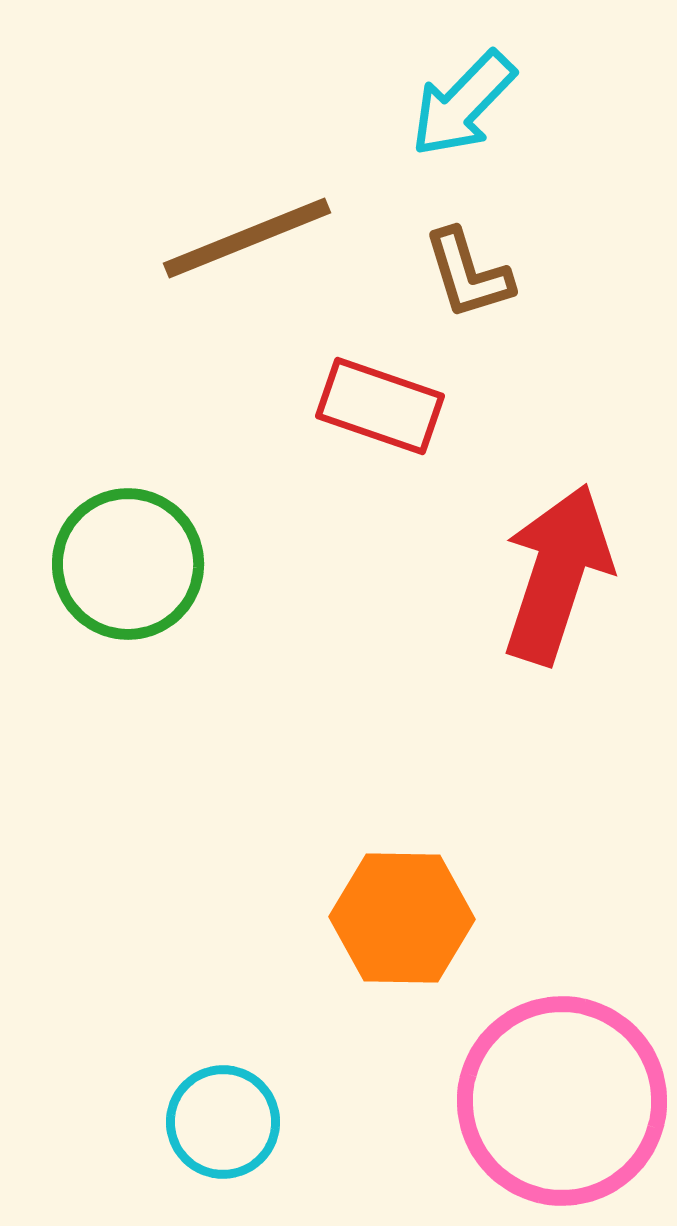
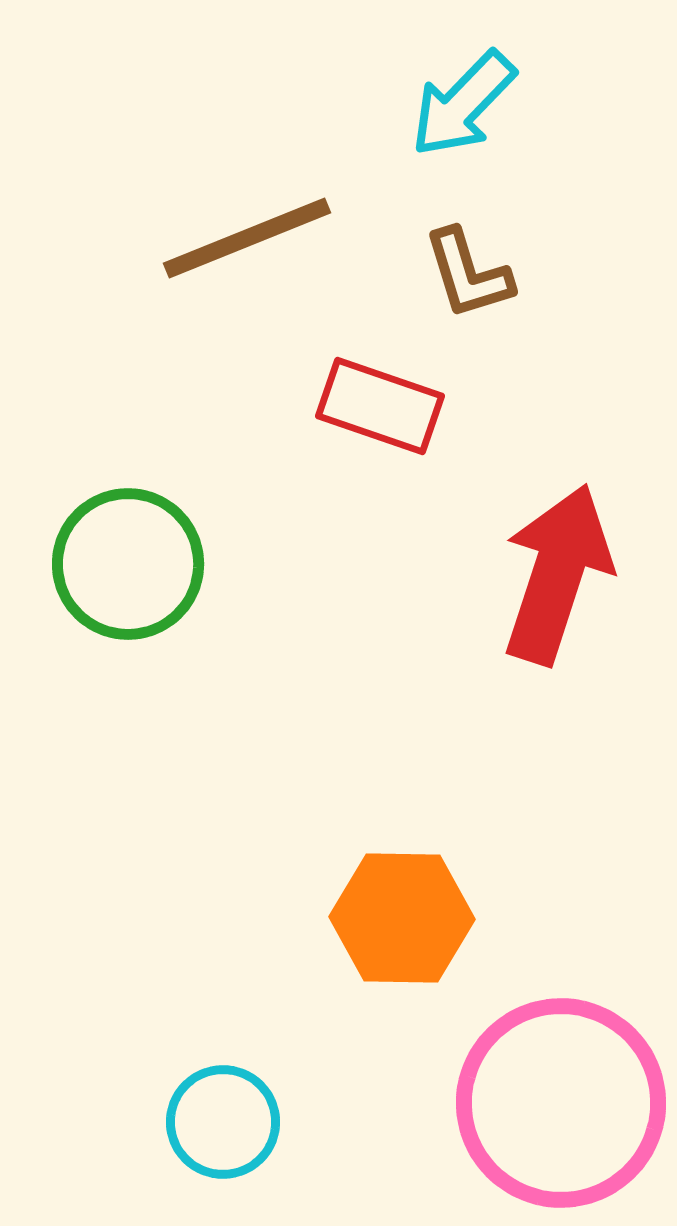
pink circle: moved 1 px left, 2 px down
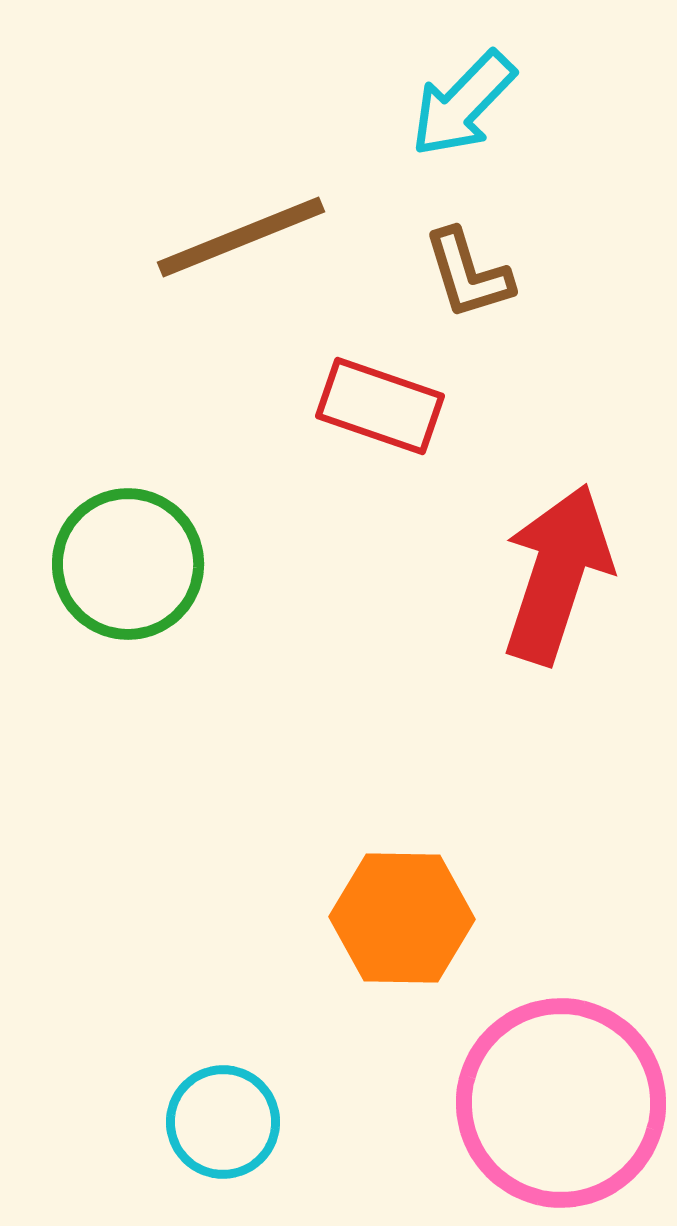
brown line: moved 6 px left, 1 px up
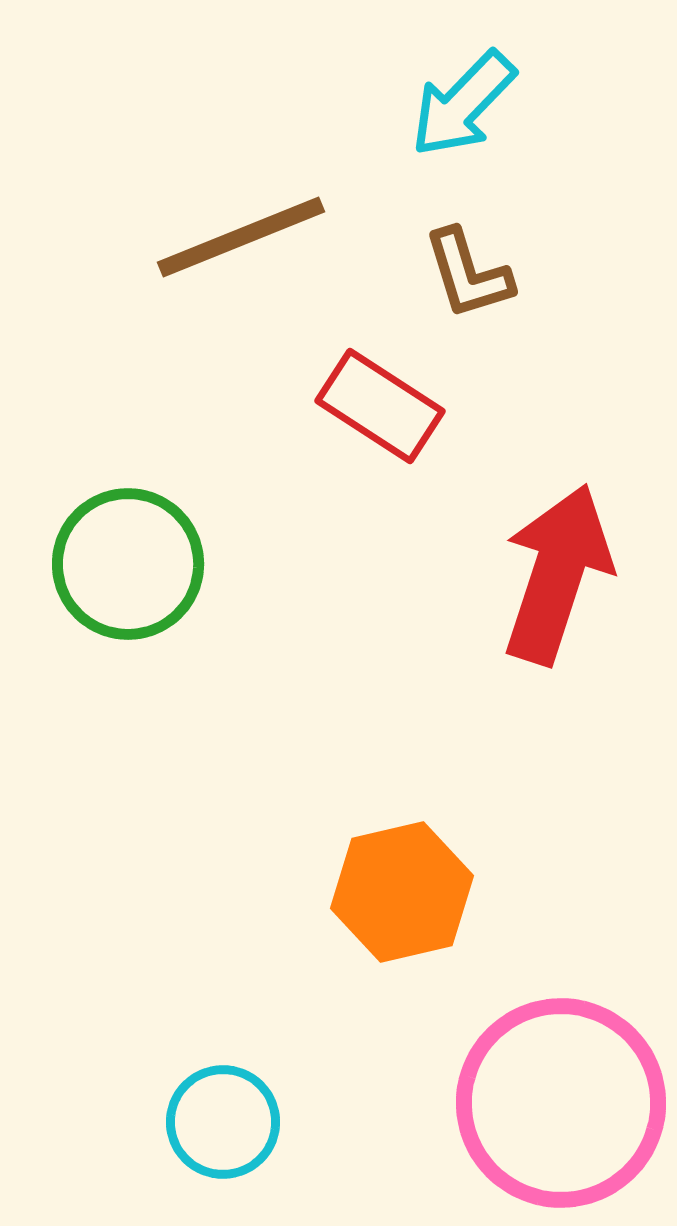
red rectangle: rotated 14 degrees clockwise
orange hexagon: moved 26 px up; rotated 14 degrees counterclockwise
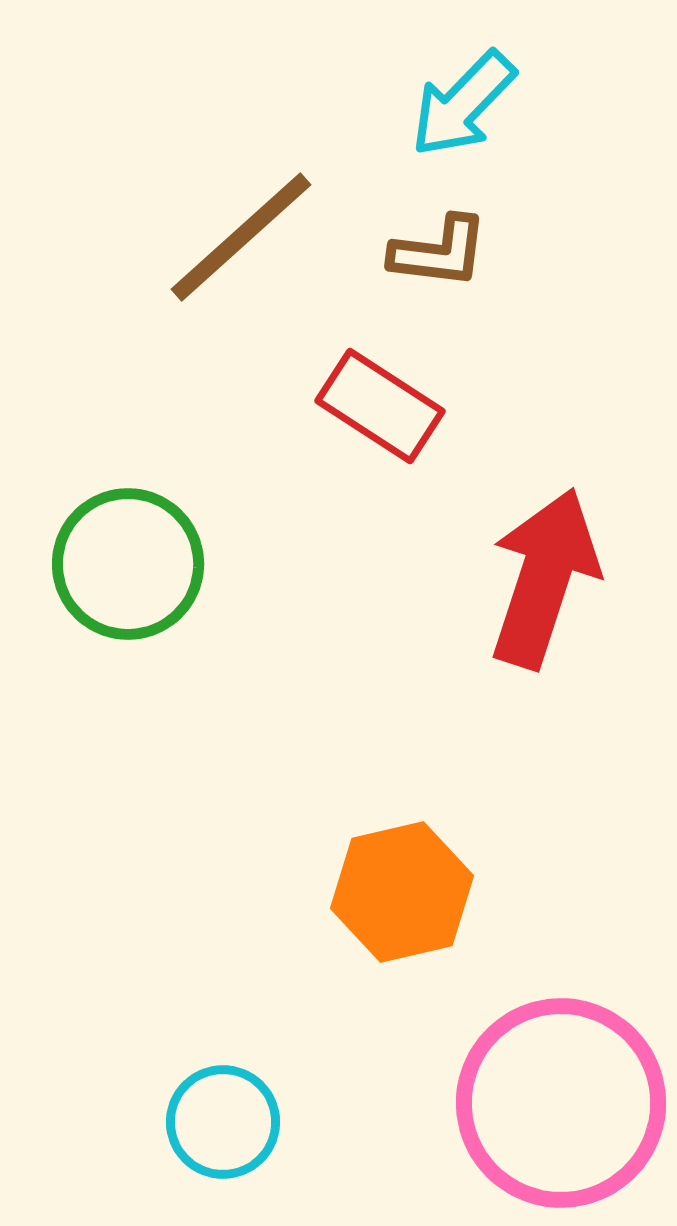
brown line: rotated 20 degrees counterclockwise
brown L-shape: moved 29 px left, 22 px up; rotated 66 degrees counterclockwise
red arrow: moved 13 px left, 4 px down
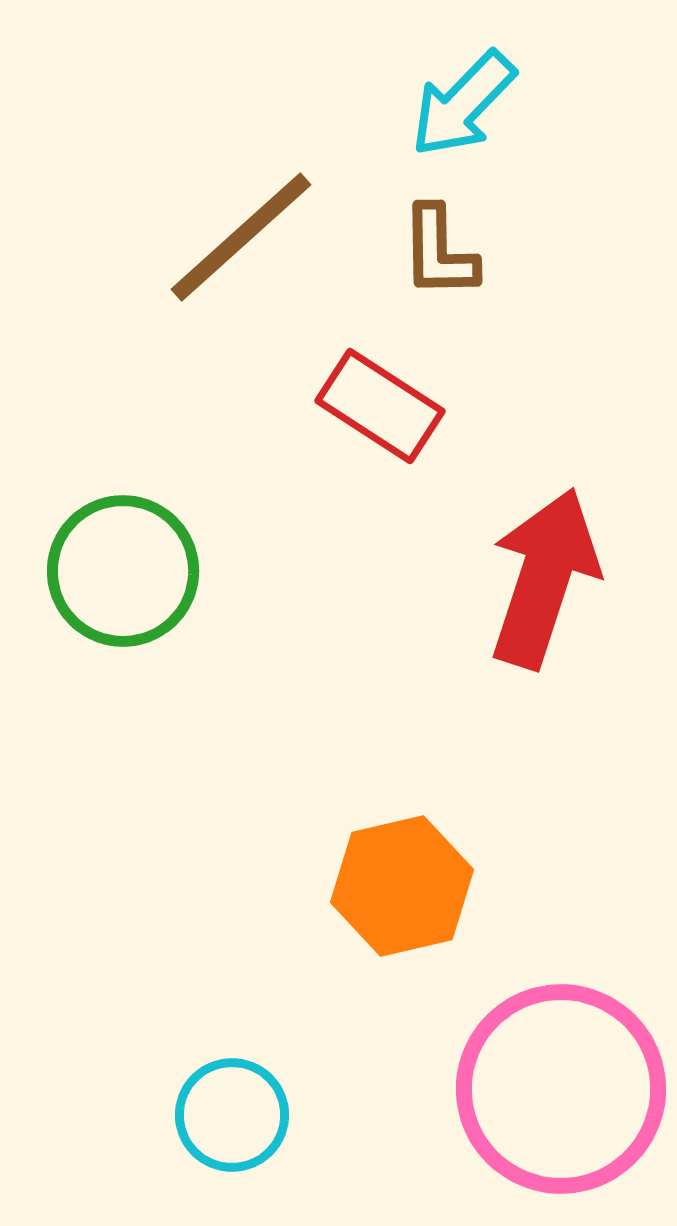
brown L-shape: rotated 82 degrees clockwise
green circle: moved 5 px left, 7 px down
orange hexagon: moved 6 px up
pink circle: moved 14 px up
cyan circle: moved 9 px right, 7 px up
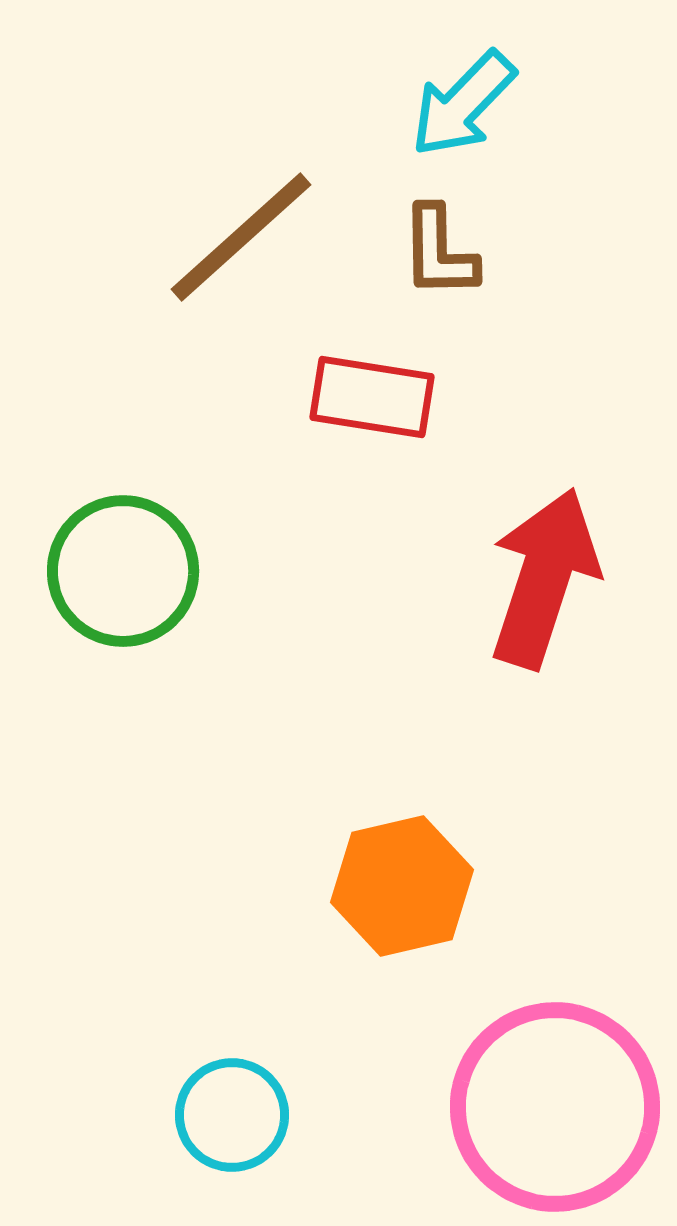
red rectangle: moved 8 px left, 9 px up; rotated 24 degrees counterclockwise
pink circle: moved 6 px left, 18 px down
